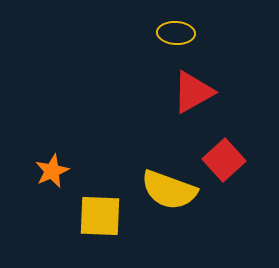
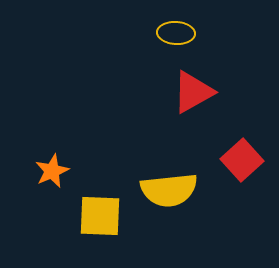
red square: moved 18 px right
yellow semicircle: rotated 26 degrees counterclockwise
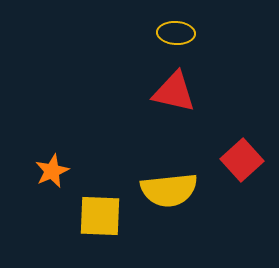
red triangle: moved 19 px left; rotated 42 degrees clockwise
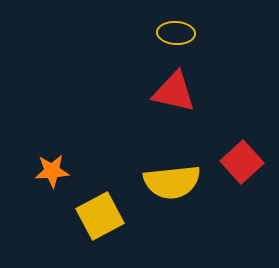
red square: moved 2 px down
orange star: rotated 20 degrees clockwise
yellow semicircle: moved 3 px right, 8 px up
yellow square: rotated 30 degrees counterclockwise
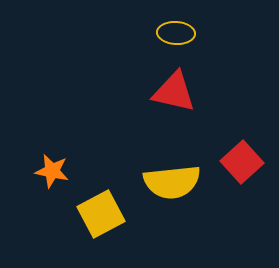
orange star: rotated 16 degrees clockwise
yellow square: moved 1 px right, 2 px up
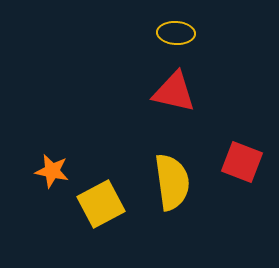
red square: rotated 27 degrees counterclockwise
yellow semicircle: rotated 92 degrees counterclockwise
yellow square: moved 10 px up
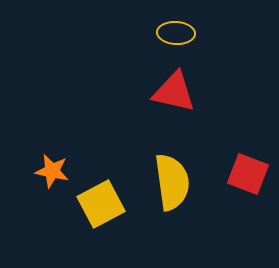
red square: moved 6 px right, 12 px down
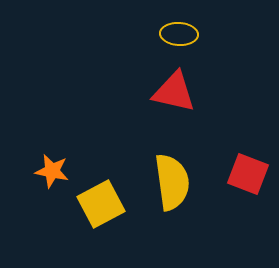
yellow ellipse: moved 3 px right, 1 px down
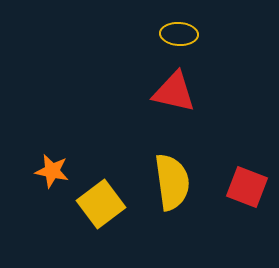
red square: moved 1 px left, 13 px down
yellow square: rotated 9 degrees counterclockwise
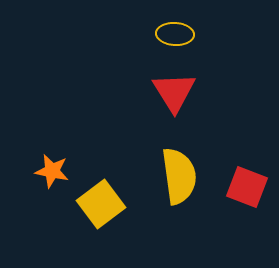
yellow ellipse: moved 4 px left
red triangle: rotated 45 degrees clockwise
yellow semicircle: moved 7 px right, 6 px up
